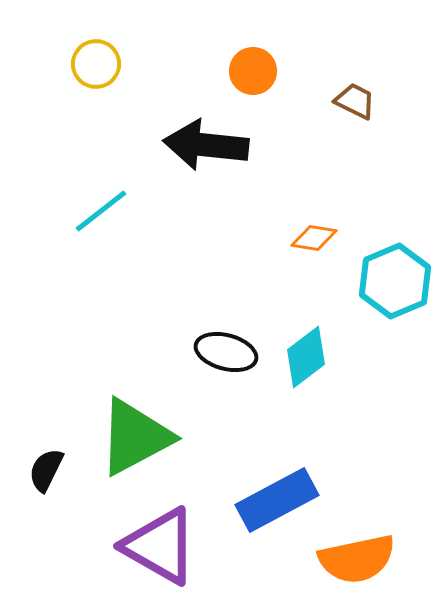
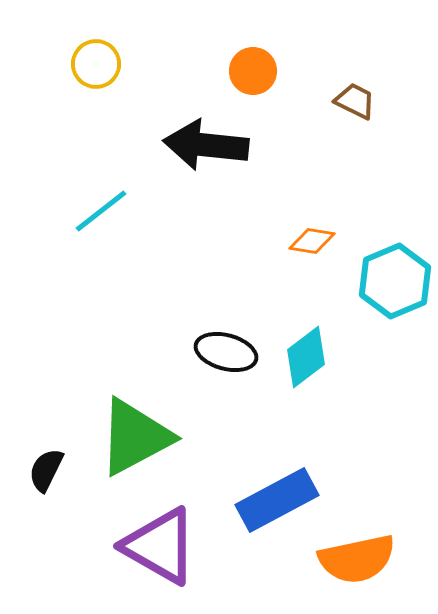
orange diamond: moved 2 px left, 3 px down
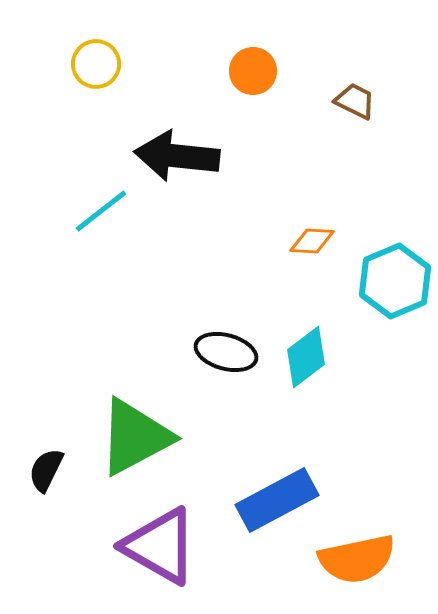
black arrow: moved 29 px left, 11 px down
orange diamond: rotated 6 degrees counterclockwise
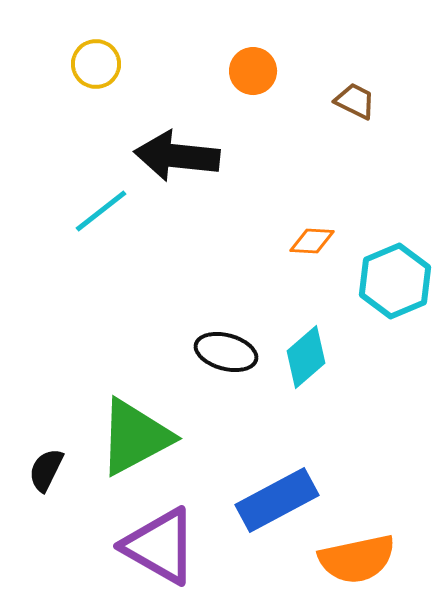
cyan diamond: rotated 4 degrees counterclockwise
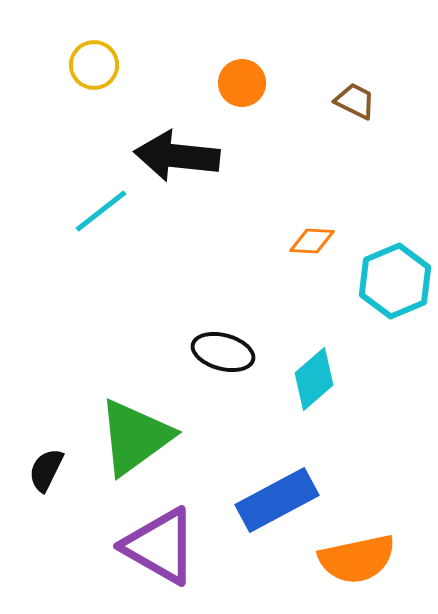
yellow circle: moved 2 px left, 1 px down
orange circle: moved 11 px left, 12 px down
black ellipse: moved 3 px left
cyan diamond: moved 8 px right, 22 px down
green triangle: rotated 8 degrees counterclockwise
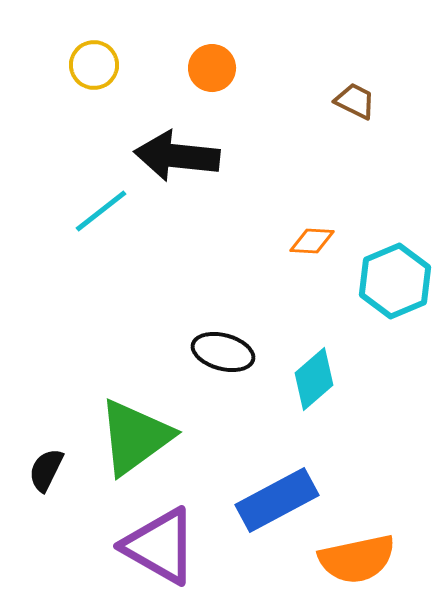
orange circle: moved 30 px left, 15 px up
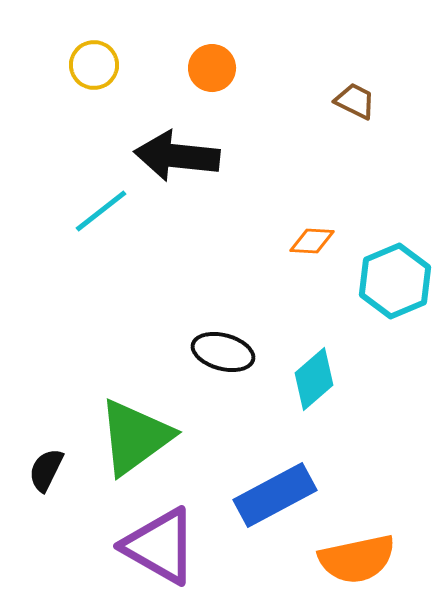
blue rectangle: moved 2 px left, 5 px up
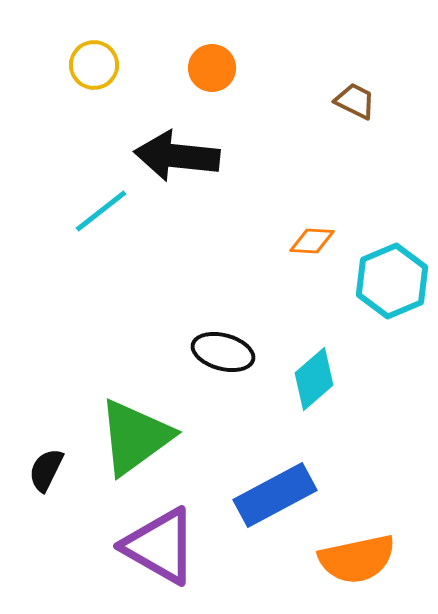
cyan hexagon: moved 3 px left
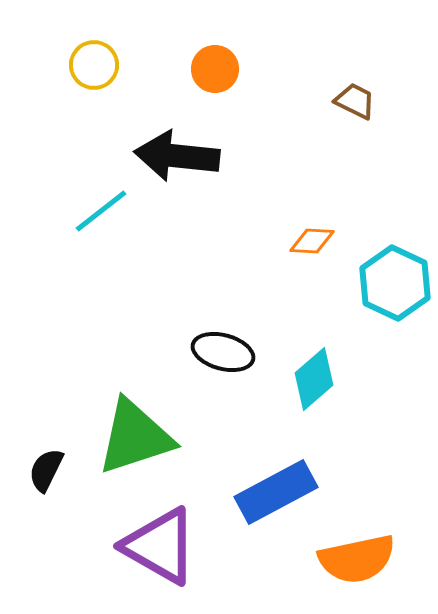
orange circle: moved 3 px right, 1 px down
cyan hexagon: moved 3 px right, 2 px down; rotated 12 degrees counterclockwise
green triangle: rotated 18 degrees clockwise
blue rectangle: moved 1 px right, 3 px up
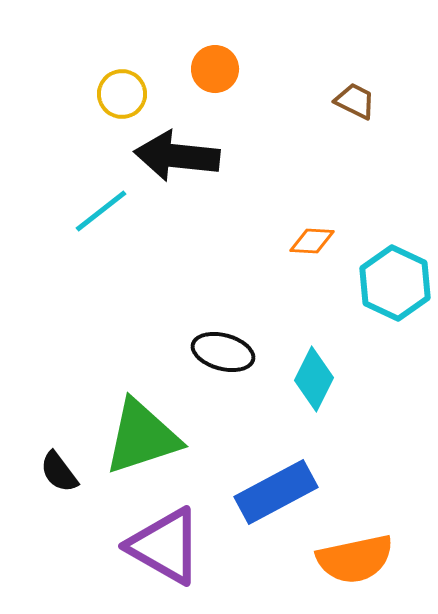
yellow circle: moved 28 px right, 29 px down
cyan diamond: rotated 22 degrees counterclockwise
green triangle: moved 7 px right
black semicircle: moved 13 px right, 2 px down; rotated 63 degrees counterclockwise
purple triangle: moved 5 px right
orange semicircle: moved 2 px left
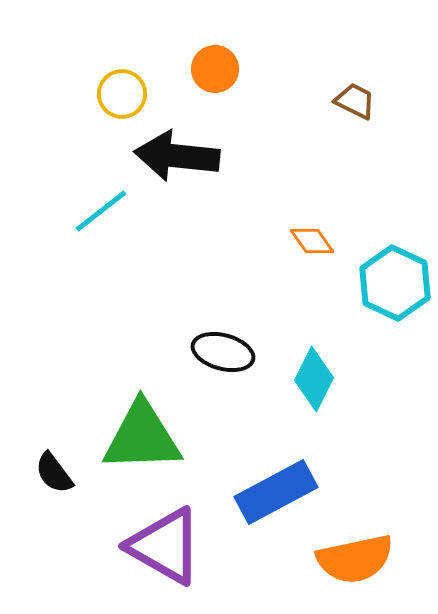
orange diamond: rotated 51 degrees clockwise
green triangle: rotated 16 degrees clockwise
black semicircle: moved 5 px left, 1 px down
